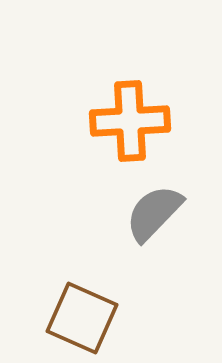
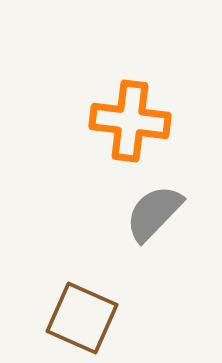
orange cross: rotated 10 degrees clockwise
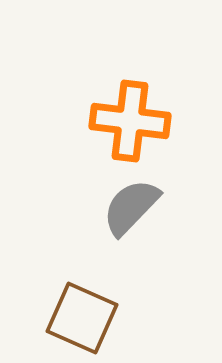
gray semicircle: moved 23 px left, 6 px up
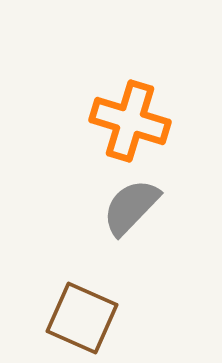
orange cross: rotated 10 degrees clockwise
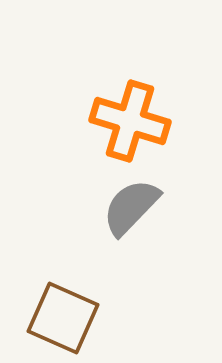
brown square: moved 19 px left
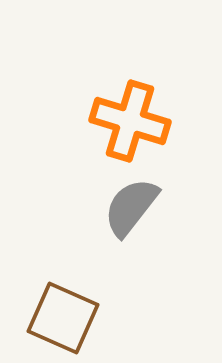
gray semicircle: rotated 6 degrees counterclockwise
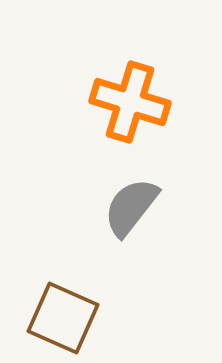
orange cross: moved 19 px up
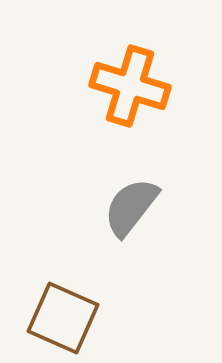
orange cross: moved 16 px up
